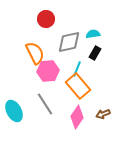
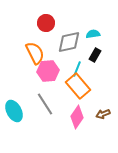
red circle: moved 4 px down
black rectangle: moved 2 px down
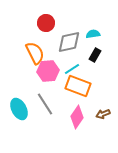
cyan line: moved 5 px left; rotated 35 degrees clockwise
orange rectangle: rotated 30 degrees counterclockwise
cyan ellipse: moved 5 px right, 2 px up
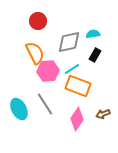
red circle: moved 8 px left, 2 px up
pink diamond: moved 2 px down
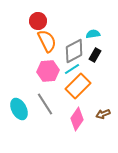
gray diamond: moved 5 px right, 9 px down; rotated 15 degrees counterclockwise
orange semicircle: moved 12 px right, 12 px up
orange rectangle: rotated 65 degrees counterclockwise
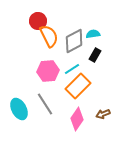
orange semicircle: moved 2 px right, 5 px up
gray diamond: moved 10 px up
